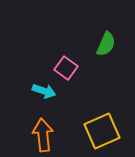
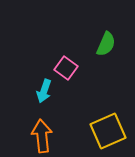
cyan arrow: rotated 90 degrees clockwise
yellow square: moved 6 px right
orange arrow: moved 1 px left, 1 px down
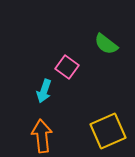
green semicircle: rotated 105 degrees clockwise
pink square: moved 1 px right, 1 px up
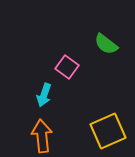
cyan arrow: moved 4 px down
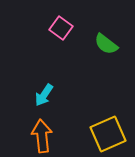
pink square: moved 6 px left, 39 px up
cyan arrow: rotated 15 degrees clockwise
yellow square: moved 3 px down
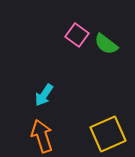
pink square: moved 16 px right, 7 px down
orange arrow: rotated 12 degrees counterclockwise
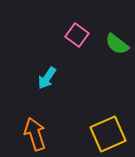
green semicircle: moved 11 px right
cyan arrow: moved 3 px right, 17 px up
orange arrow: moved 7 px left, 2 px up
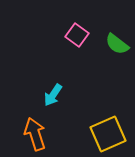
cyan arrow: moved 6 px right, 17 px down
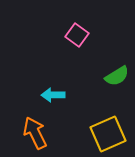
green semicircle: moved 32 px down; rotated 70 degrees counterclockwise
cyan arrow: rotated 55 degrees clockwise
orange arrow: moved 1 px up; rotated 8 degrees counterclockwise
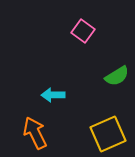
pink square: moved 6 px right, 4 px up
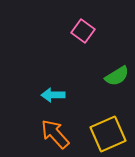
orange arrow: moved 20 px right, 1 px down; rotated 16 degrees counterclockwise
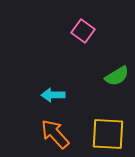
yellow square: rotated 27 degrees clockwise
